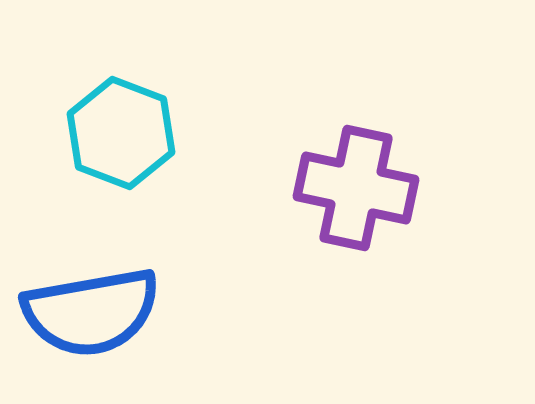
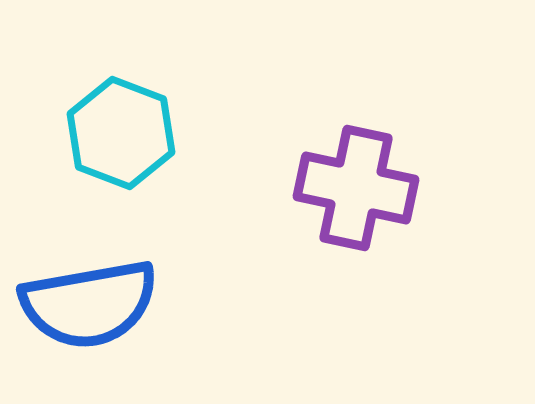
blue semicircle: moved 2 px left, 8 px up
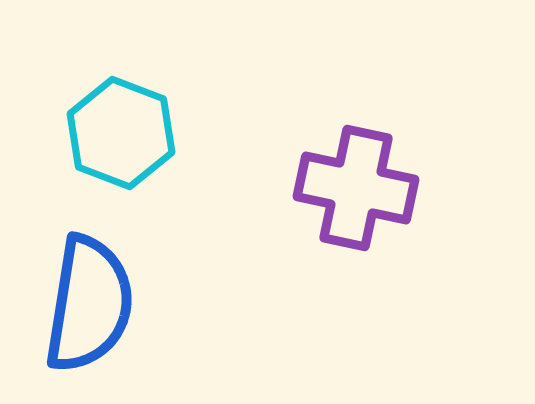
blue semicircle: rotated 71 degrees counterclockwise
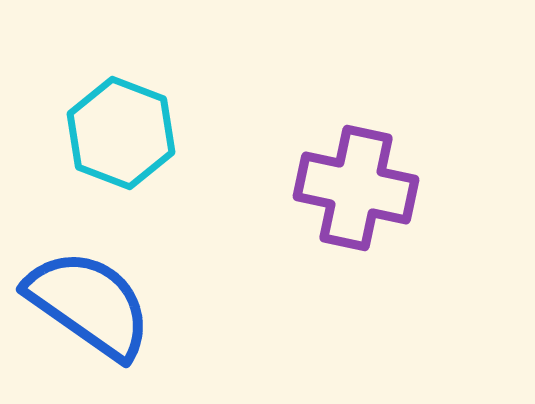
blue semicircle: rotated 64 degrees counterclockwise
